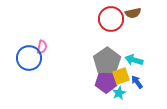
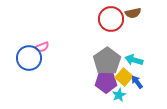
pink semicircle: rotated 56 degrees clockwise
yellow square: moved 3 px right, 1 px down; rotated 30 degrees counterclockwise
cyan star: moved 2 px down
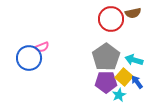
gray pentagon: moved 1 px left, 4 px up
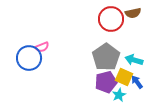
yellow square: rotated 18 degrees counterclockwise
purple pentagon: rotated 15 degrees counterclockwise
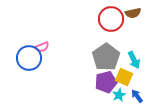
cyan arrow: rotated 132 degrees counterclockwise
blue arrow: moved 14 px down
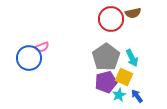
cyan arrow: moved 2 px left, 2 px up
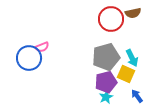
gray pentagon: rotated 20 degrees clockwise
yellow square: moved 2 px right, 3 px up
cyan star: moved 13 px left, 2 px down
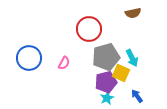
red circle: moved 22 px left, 10 px down
pink semicircle: moved 22 px right, 16 px down; rotated 40 degrees counterclockwise
yellow square: moved 5 px left, 1 px up
cyan star: moved 1 px right, 1 px down
